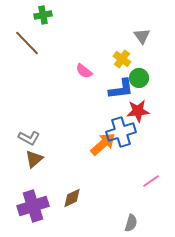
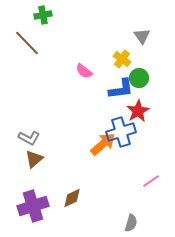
red star: rotated 25 degrees counterclockwise
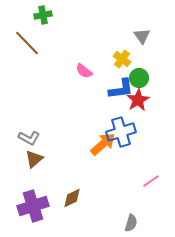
red star: moved 11 px up
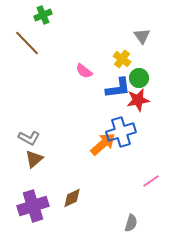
green cross: rotated 12 degrees counterclockwise
blue L-shape: moved 3 px left, 1 px up
red star: rotated 20 degrees clockwise
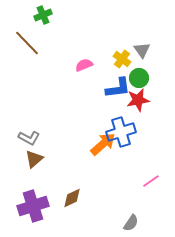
gray triangle: moved 14 px down
pink semicircle: moved 6 px up; rotated 120 degrees clockwise
gray semicircle: rotated 18 degrees clockwise
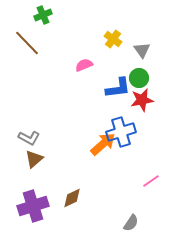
yellow cross: moved 9 px left, 20 px up
red star: moved 4 px right
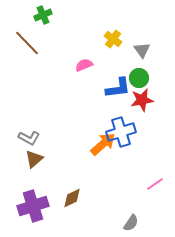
pink line: moved 4 px right, 3 px down
